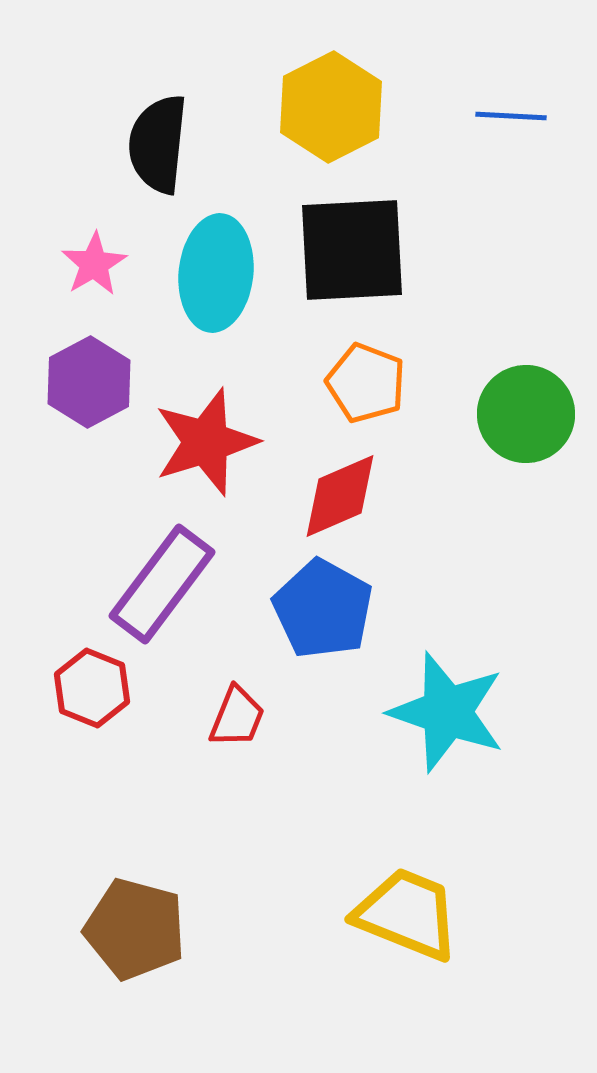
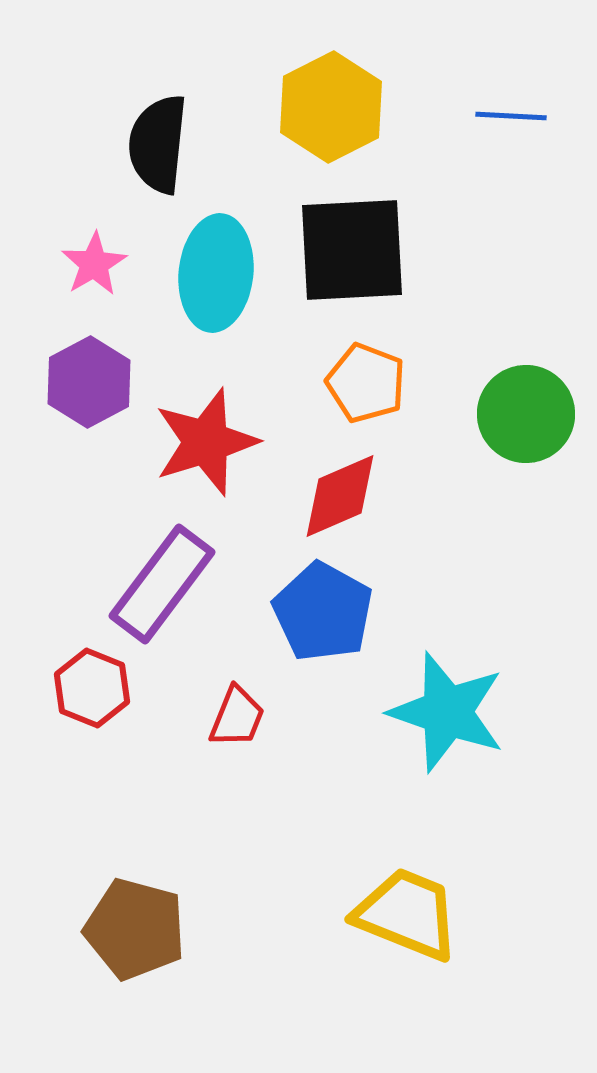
blue pentagon: moved 3 px down
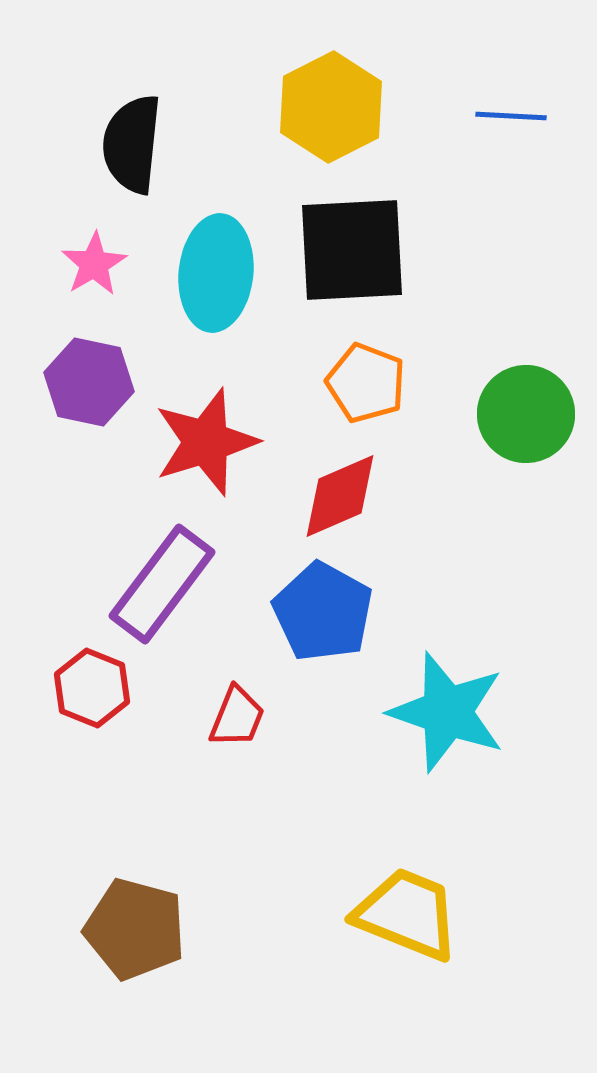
black semicircle: moved 26 px left
purple hexagon: rotated 20 degrees counterclockwise
